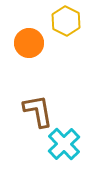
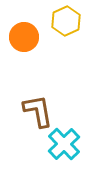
yellow hexagon: rotated 8 degrees clockwise
orange circle: moved 5 px left, 6 px up
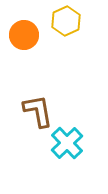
orange circle: moved 2 px up
cyan cross: moved 3 px right, 1 px up
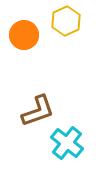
brown L-shape: rotated 81 degrees clockwise
cyan cross: rotated 8 degrees counterclockwise
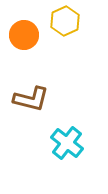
yellow hexagon: moved 1 px left
brown L-shape: moved 7 px left, 12 px up; rotated 33 degrees clockwise
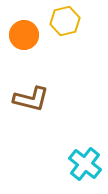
yellow hexagon: rotated 12 degrees clockwise
cyan cross: moved 18 px right, 21 px down
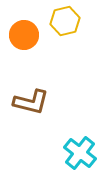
brown L-shape: moved 3 px down
cyan cross: moved 5 px left, 11 px up
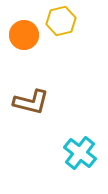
yellow hexagon: moved 4 px left
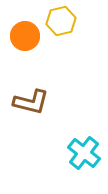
orange circle: moved 1 px right, 1 px down
cyan cross: moved 4 px right
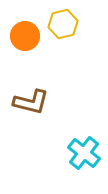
yellow hexagon: moved 2 px right, 3 px down
